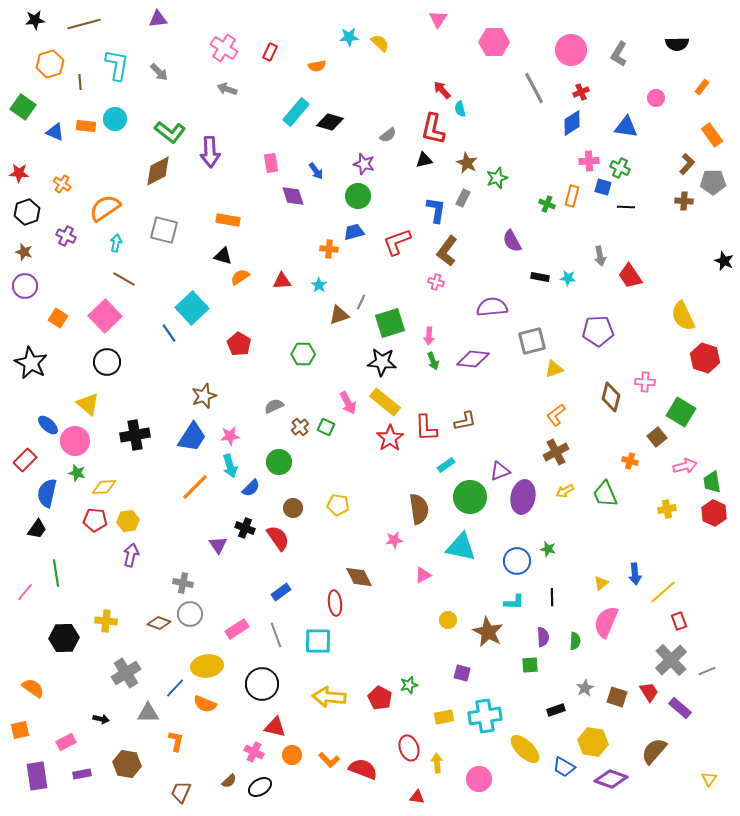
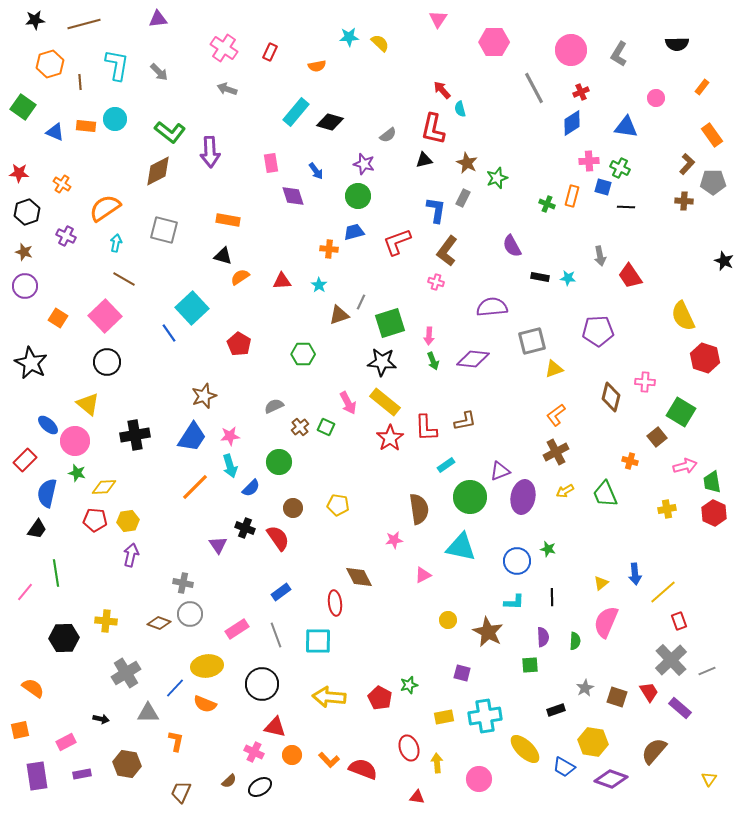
purple semicircle at (512, 241): moved 5 px down
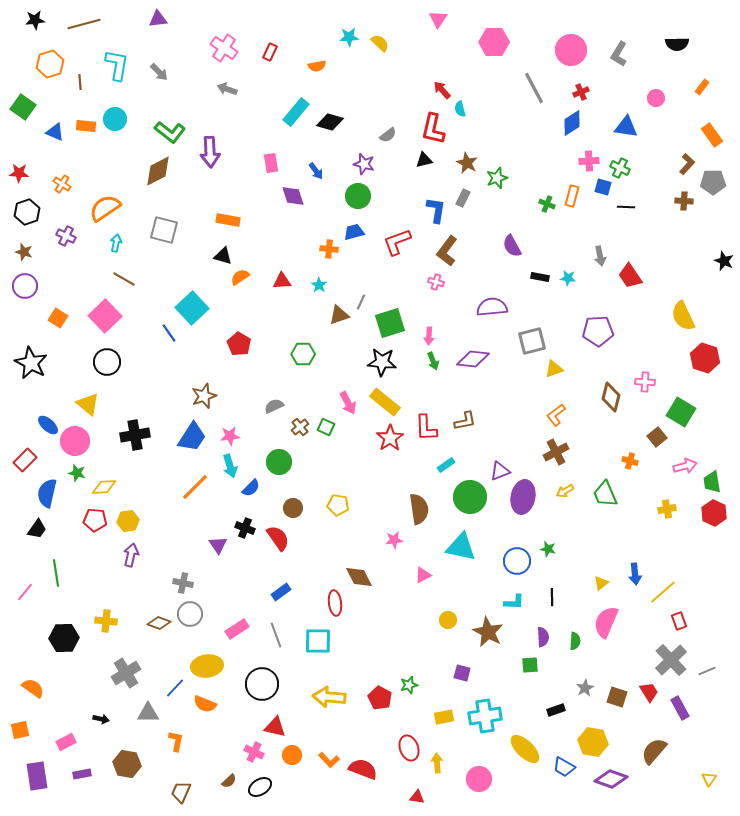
purple rectangle at (680, 708): rotated 20 degrees clockwise
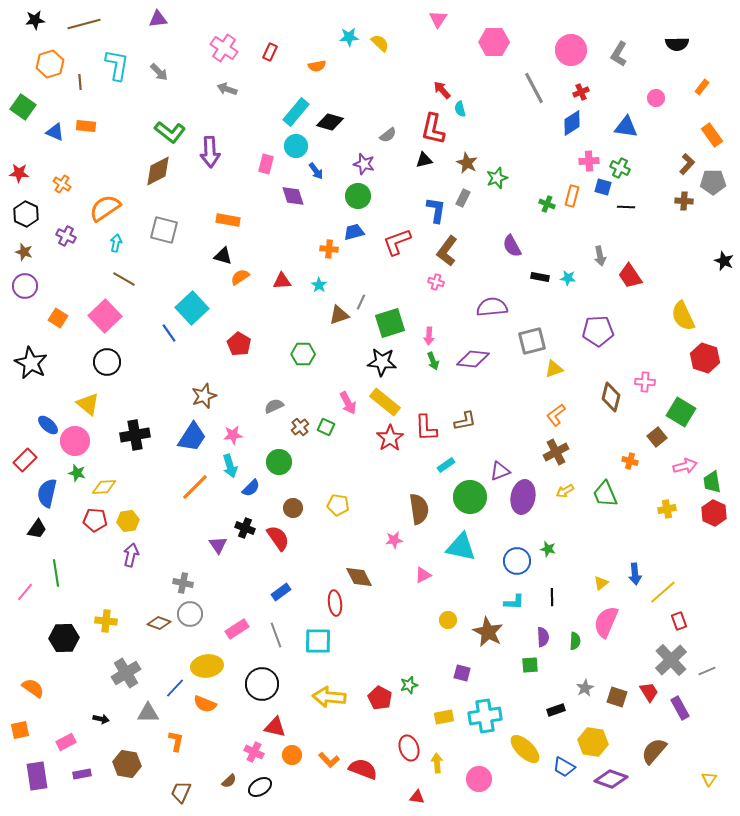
cyan circle at (115, 119): moved 181 px right, 27 px down
pink rectangle at (271, 163): moved 5 px left, 1 px down; rotated 24 degrees clockwise
black hexagon at (27, 212): moved 1 px left, 2 px down; rotated 15 degrees counterclockwise
pink star at (230, 436): moved 3 px right, 1 px up
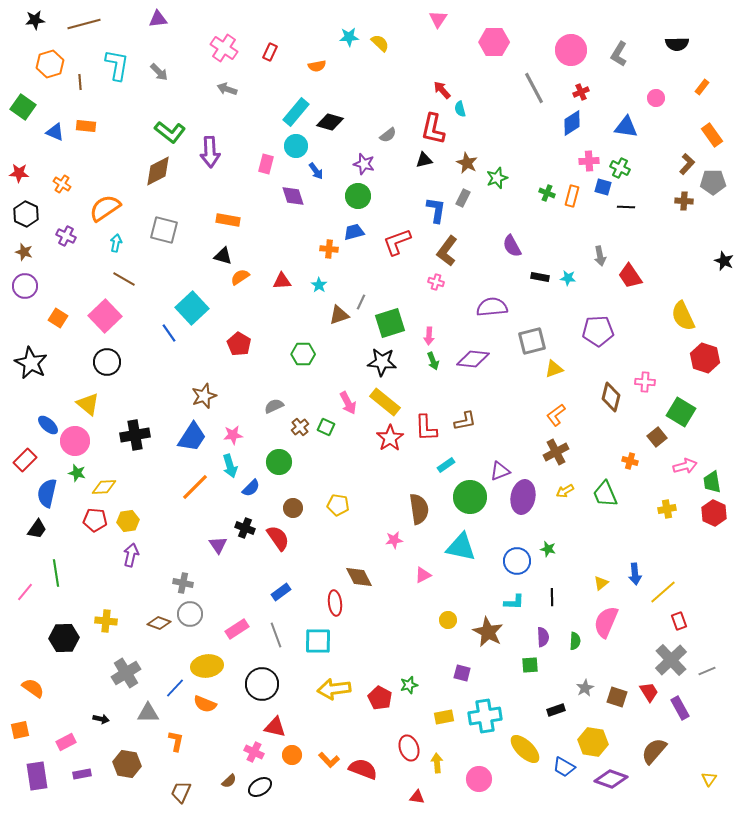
green cross at (547, 204): moved 11 px up
yellow arrow at (329, 697): moved 5 px right, 8 px up; rotated 12 degrees counterclockwise
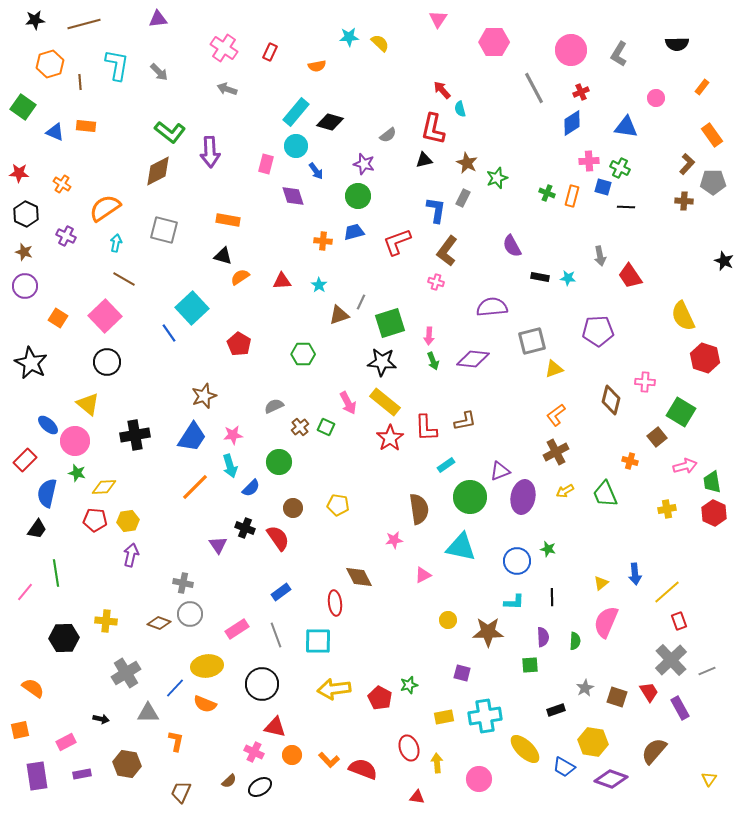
orange cross at (329, 249): moved 6 px left, 8 px up
brown diamond at (611, 397): moved 3 px down
yellow line at (663, 592): moved 4 px right
brown star at (488, 632): rotated 28 degrees counterclockwise
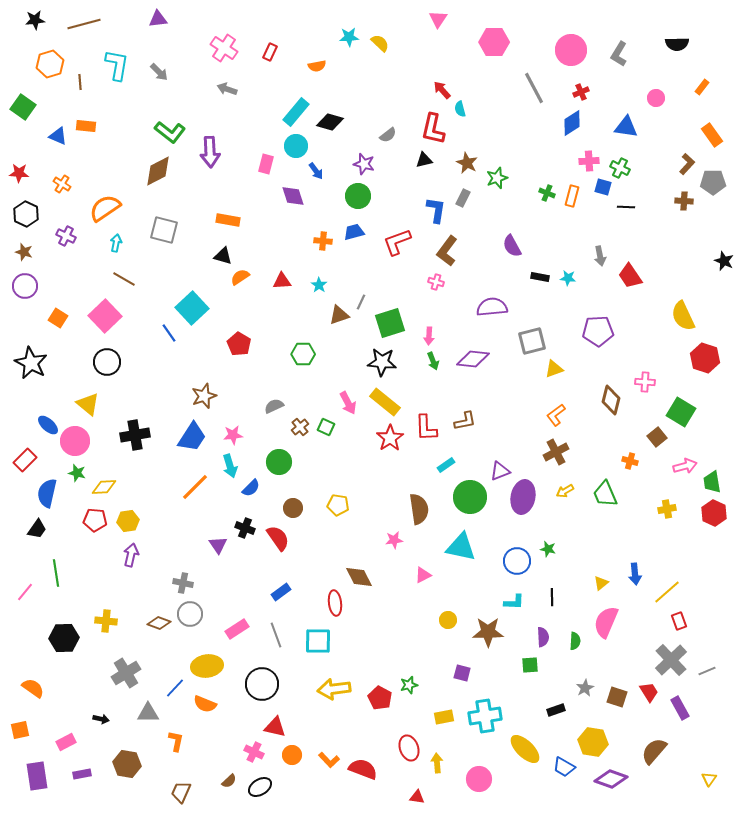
blue triangle at (55, 132): moved 3 px right, 4 px down
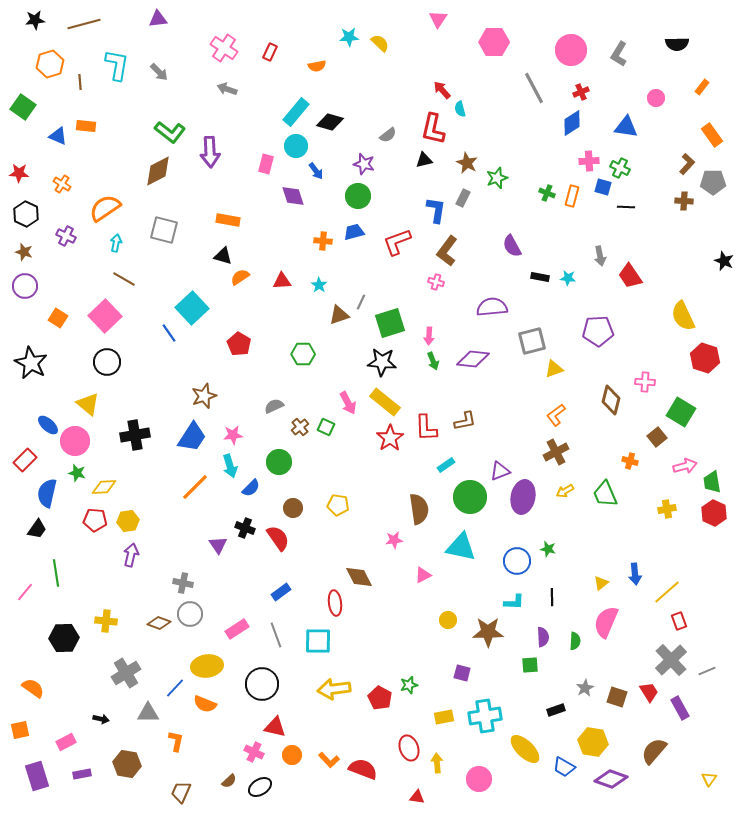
purple rectangle at (37, 776): rotated 8 degrees counterclockwise
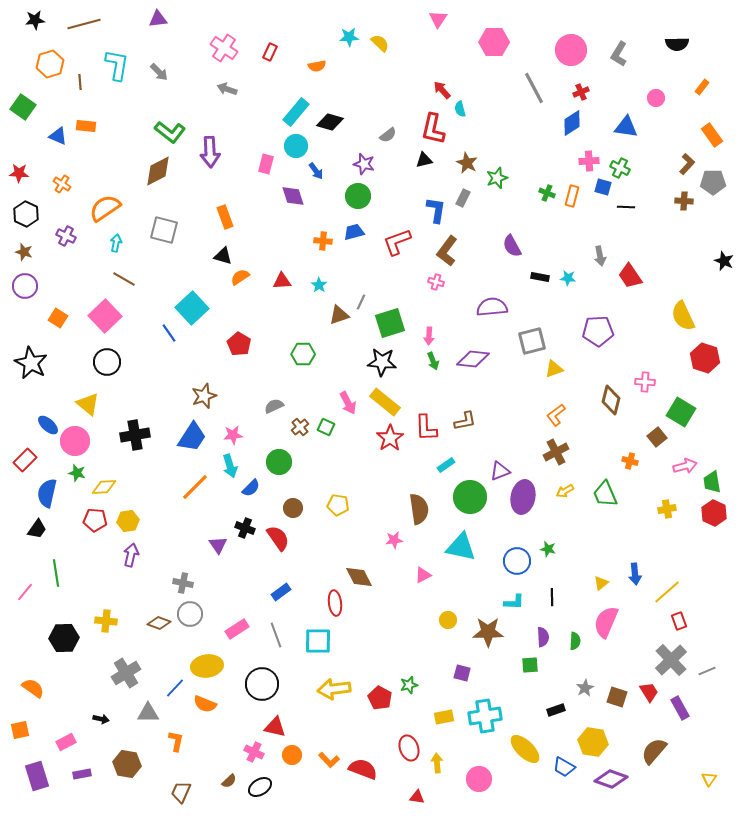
orange rectangle at (228, 220): moved 3 px left, 3 px up; rotated 60 degrees clockwise
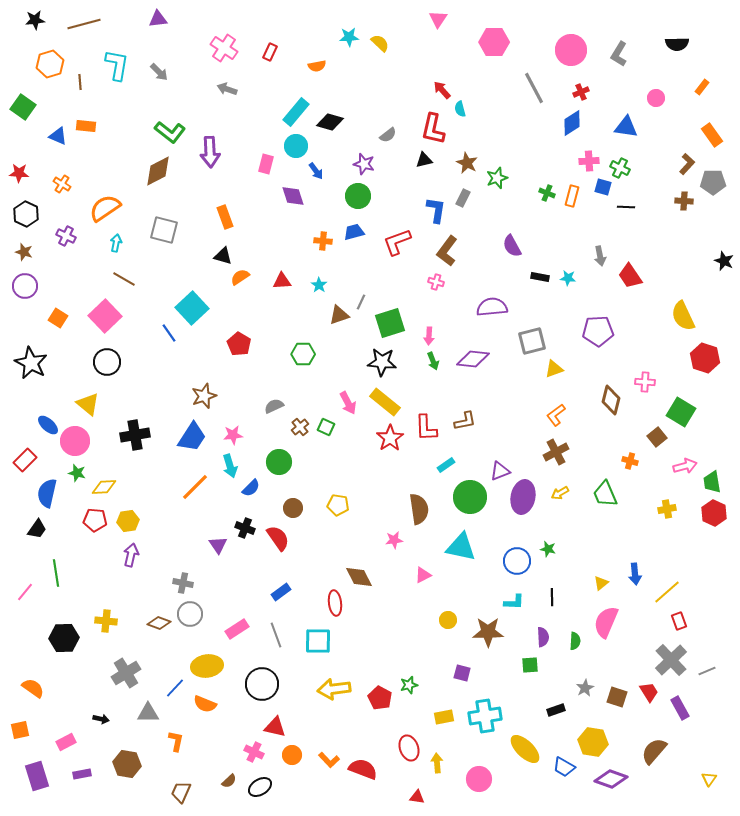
yellow arrow at (565, 491): moved 5 px left, 2 px down
